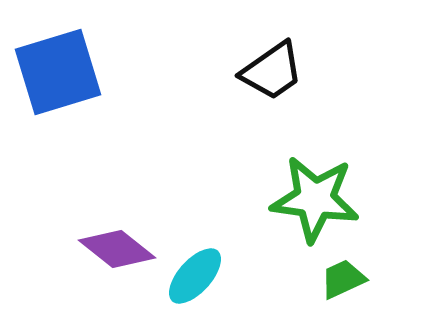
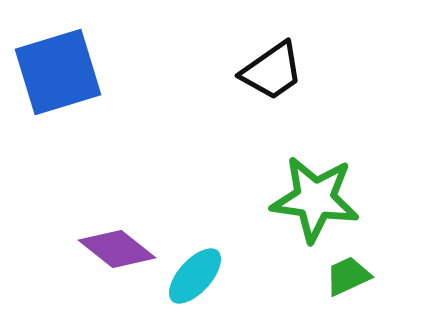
green trapezoid: moved 5 px right, 3 px up
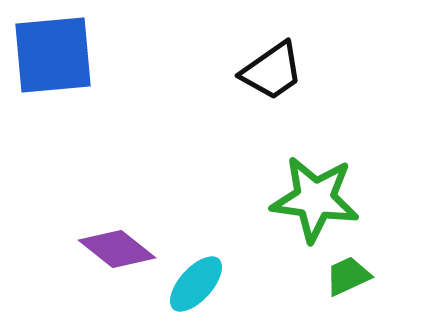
blue square: moved 5 px left, 17 px up; rotated 12 degrees clockwise
cyan ellipse: moved 1 px right, 8 px down
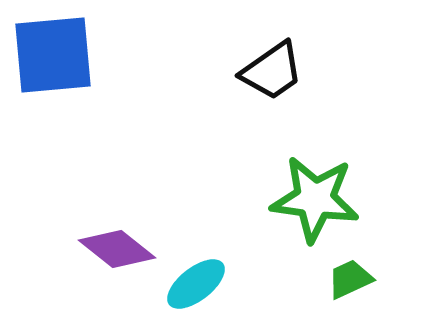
green trapezoid: moved 2 px right, 3 px down
cyan ellipse: rotated 10 degrees clockwise
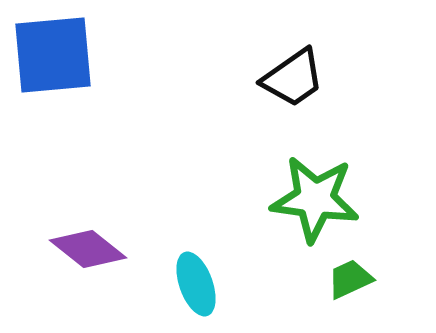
black trapezoid: moved 21 px right, 7 px down
purple diamond: moved 29 px left
cyan ellipse: rotated 72 degrees counterclockwise
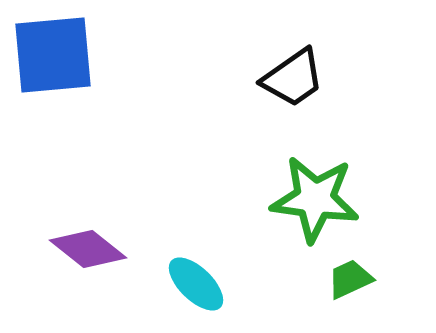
cyan ellipse: rotated 26 degrees counterclockwise
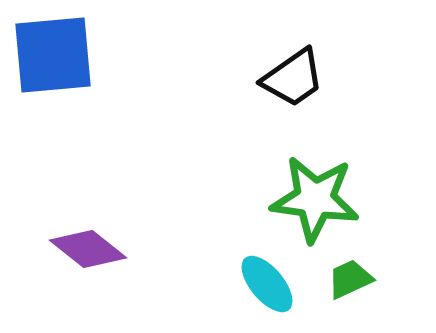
cyan ellipse: moved 71 px right; rotated 6 degrees clockwise
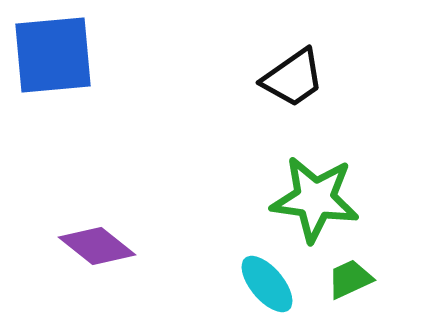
purple diamond: moved 9 px right, 3 px up
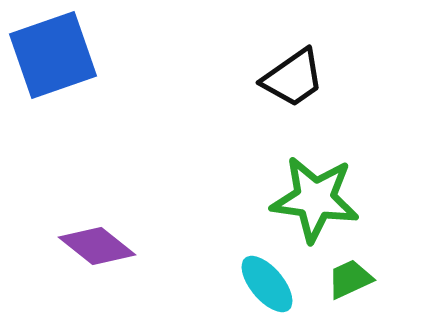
blue square: rotated 14 degrees counterclockwise
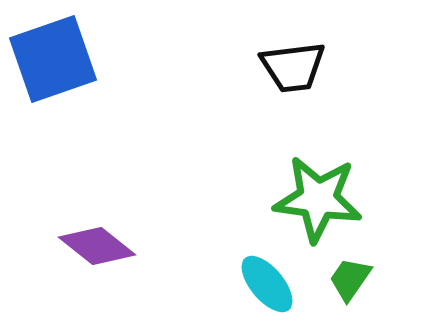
blue square: moved 4 px down
black trapezoid: moved 11 px up; rotated 28 degrees clockwise
green star: moved 3 px right
green trapezoid: rotated 30 degrees counterclockwise
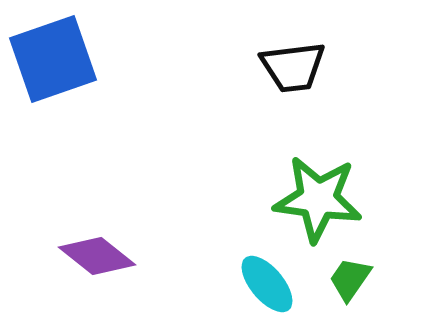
purple diamond: moved 10 px down
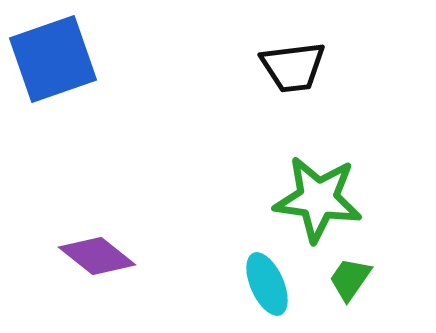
cyan ellipse: rotated 16 degrees clockwise
